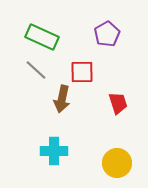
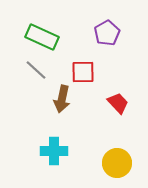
purple pentagon: moved 1 px up
red square: moved 1 px right
red trapezoid: rotated 25 degrees counterclockwise
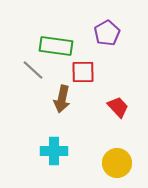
green rectangle: moved 14 px right, 9 px down; rotated 16 degrees counterclockwise
gray line: moved 3 px left
red trapezoid: moved 4 px down
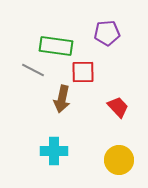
purple pentagon: rotated 25 degrees clockwise
gray line: rotated 15 degrees counterclockwise
yellow circle: moved 2 px right, 3 px up
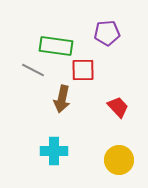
red square: moved 2 px up
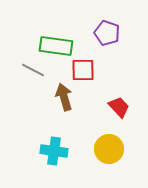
purple pentagon: rotated 25 degrees clockwise
brown arrow: moved 2 px right, 2 px up; rotated 152 degrees clockwise
red trapezoid: moved 1 px right
cyan cross: rotated 8 degrees clockwise
yellow circle: moved 10 px left, 11 px up
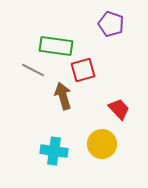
purple pentagon: moved 4 px right, 9 px up
red square: rotated 15 degrees counterclockwise
brown arrow: moved 1 px left, 1 px up
red trapezoid: moved 2 px down
yellow circle: moved 7 px left, 5 px up
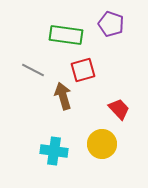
green rectangle: moved 10 px right, 11 px up
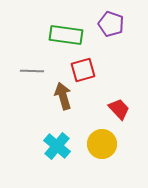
gray line: moved 1 px left, 1 px down; rotated 25 degrees counterclockwise
cyan cross: moved 3 px right, 5 px up; rotated 32 degrees clockwise
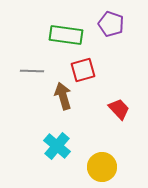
yellow circle: moved 23 px down
